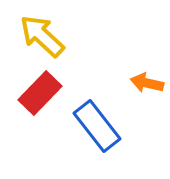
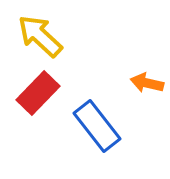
yellow arrow: moved 2 px left
red rectangle: moved 2 px left
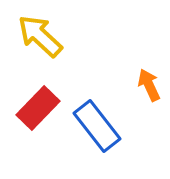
orange arrow: moved 2 px right, 2 px down; rotated 52 degrees clockwise
red rectangle: moved 15 px down
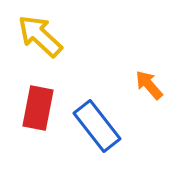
orange arrow: rotated 16 degrees counterclockwise
red rectangle: rotated 33 degrees counterclockwise
